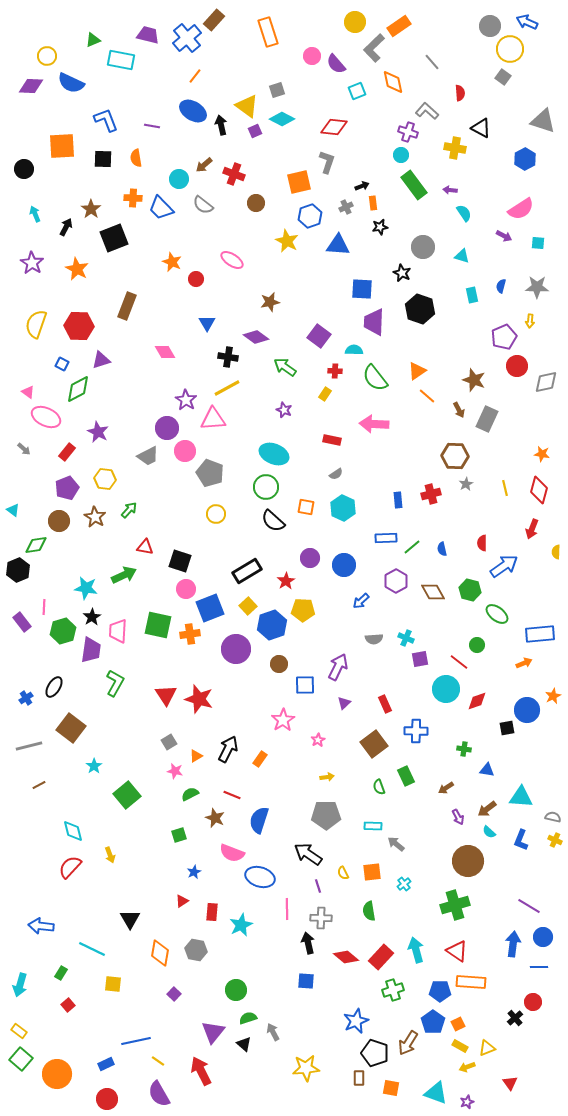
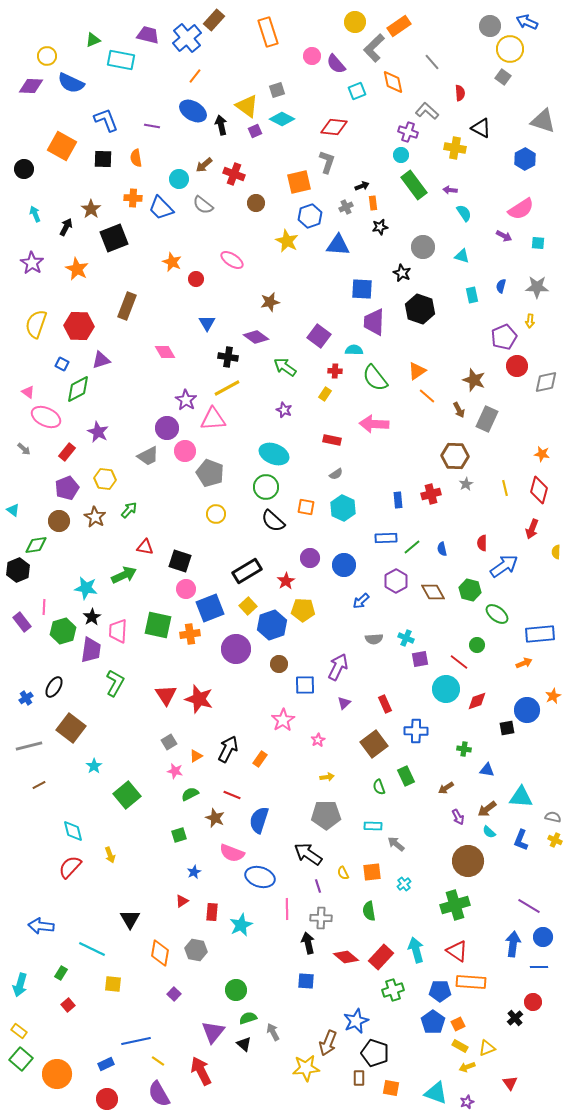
orange square at (62, 146): rotated 32 degrees clockwise
brown arrow at (408, 1043): moved 80 px left; rotated 10 degrees counterclockwise
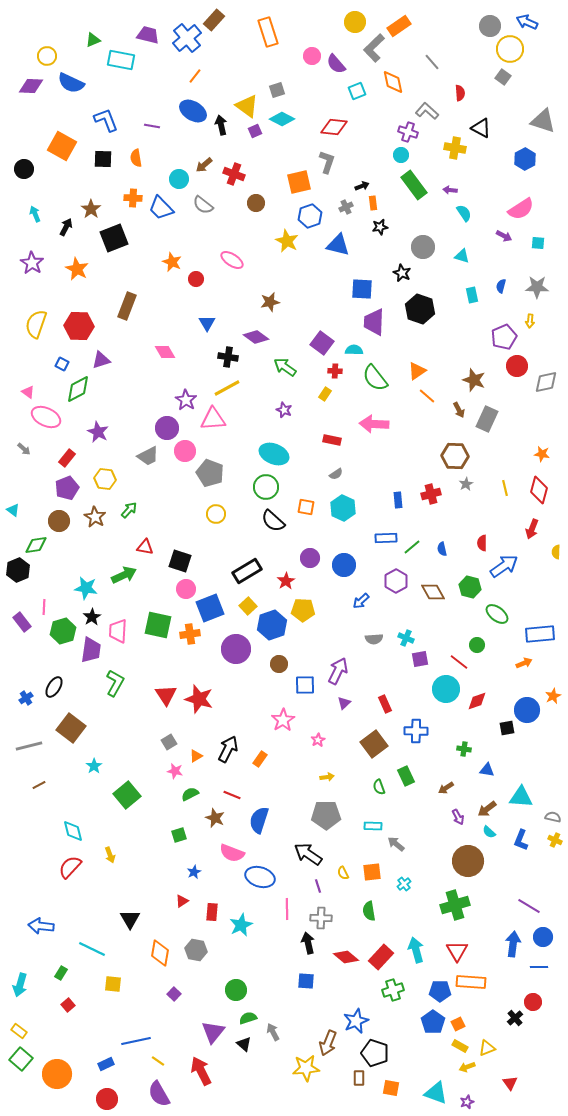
blue triangle at (338, 245): rotated 10 degrees clockwise
purple square at (319, 336): moved 3 px right, 7 px down
red rectangle at (67, 452): moved 6 px down
green hexagon at (470, 590): moved 3 px up
purple arrow at (338, 667): moved 4 px down
red triangle at (457, 951): rotated 25 degrees clockwise
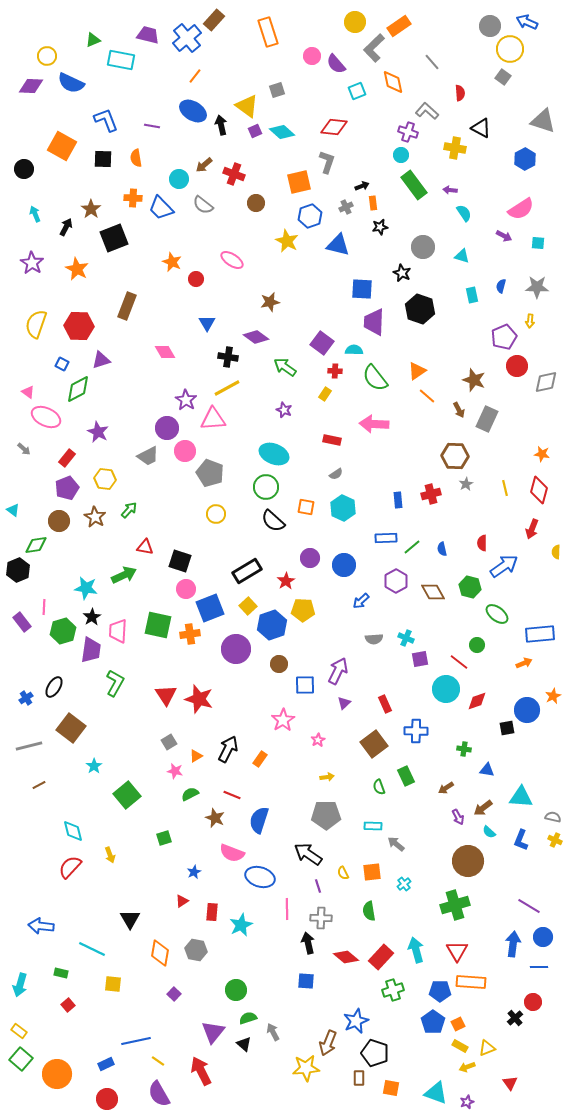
cyan diamond at (282, 119): moved 13 px down; rotated 15 degrees clockwise
brown arrow at (487, 809): moved 4 px left, 1 px up
green square at (179, 835): moved 15 px left, 3 px down
green rectangle at (61, 973): rotated 72 degrees clockwise
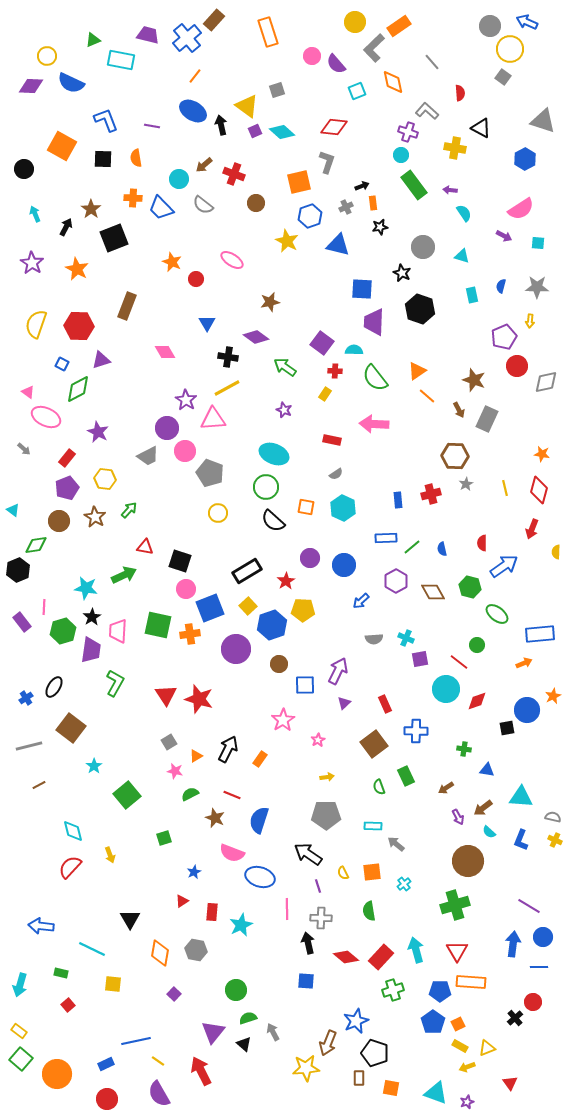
yellow circle at (216, 514): moved 2 px right, 1 px up
